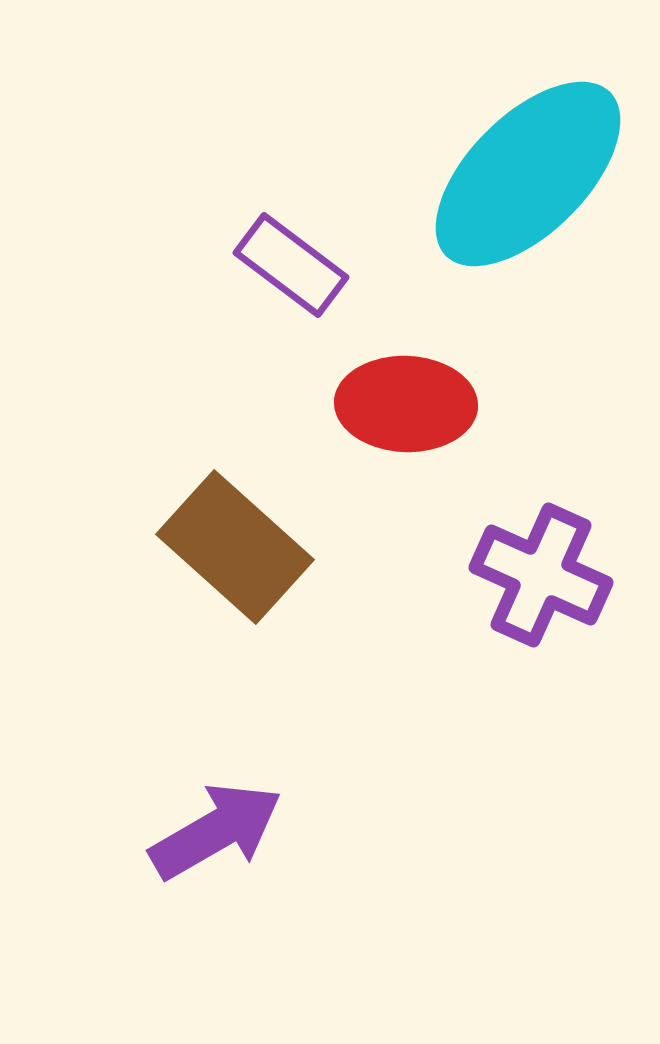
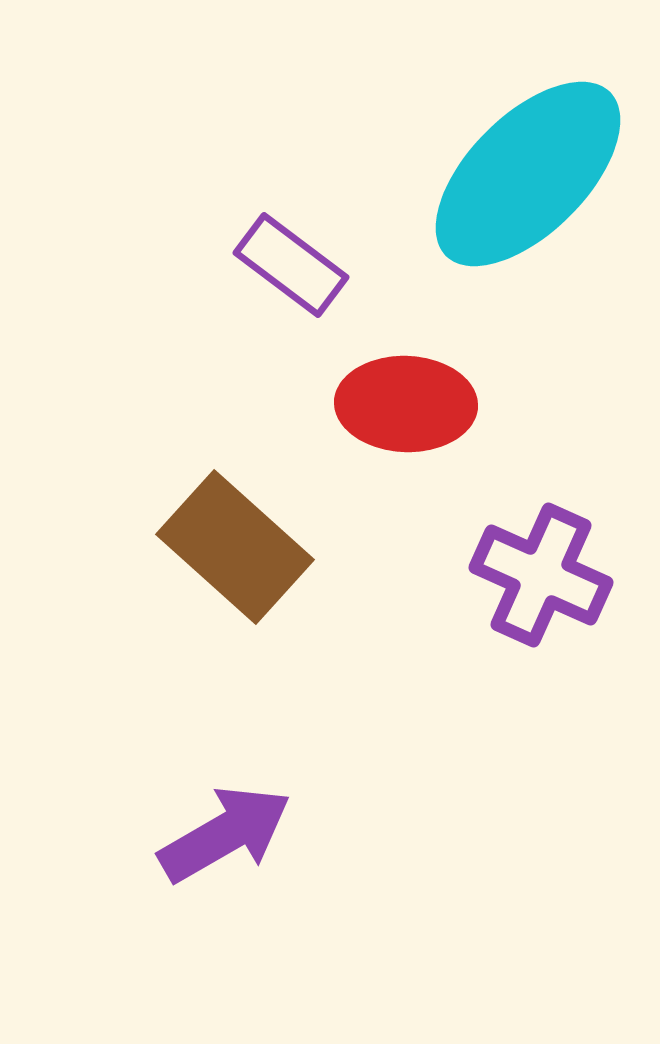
purple arrow: moved 9 px right, 3 px down
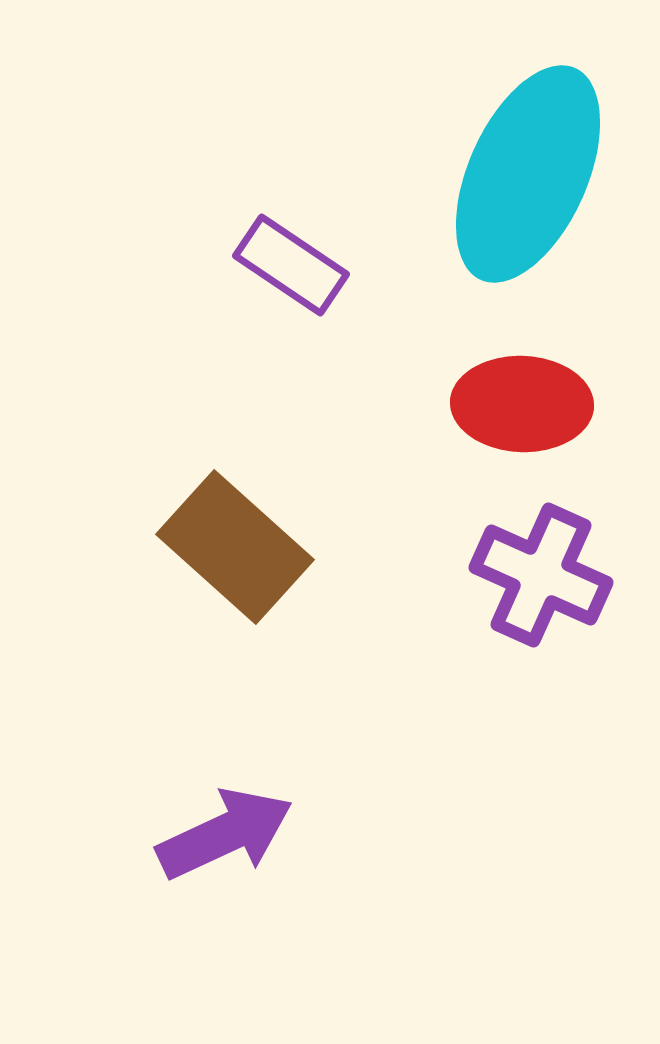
cyan ellipse: rotated 21 degrees counterclockwise
purple rectangle: rotated 3 degrees counterclockwise
red ellipse: moved 116 px right
purple arrow: rotated 5 degrees clockwise
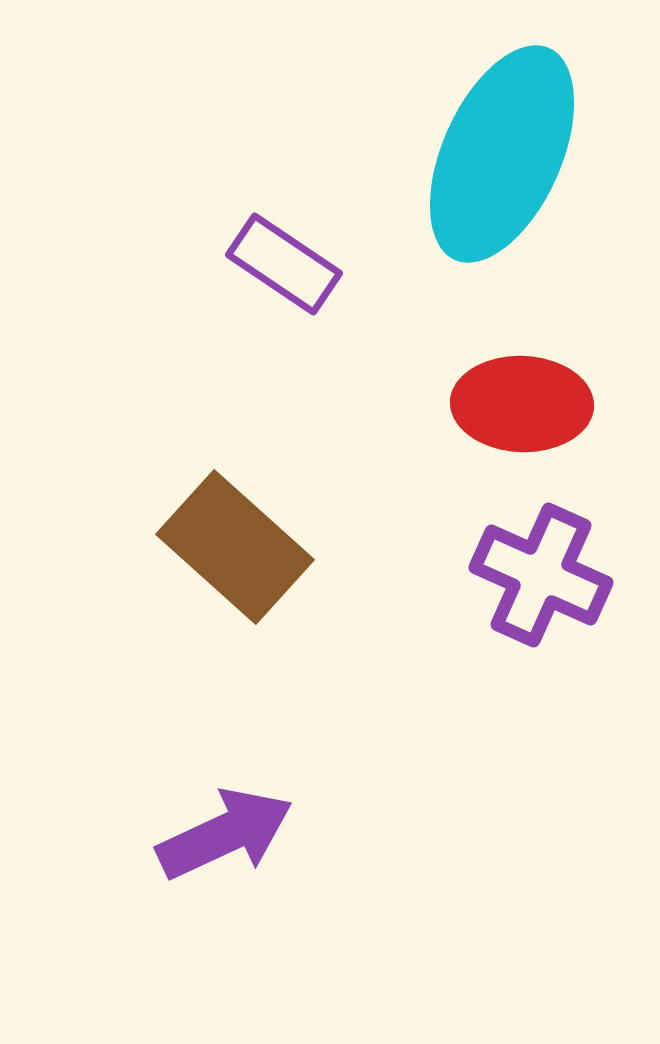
cyan ellipse: moved 26 px left, 20 px up
purple rectangle: moved 7 px left, 1 px up
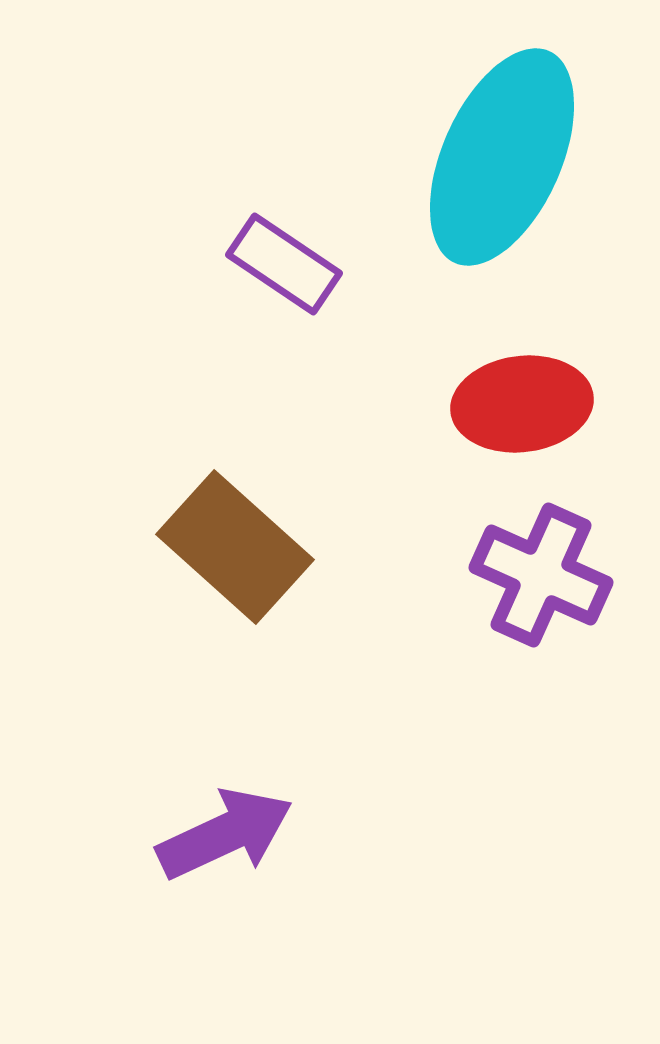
cyan ellipse: moved 3 px down
red ellipse: rotated 9 degrees counterclockwise
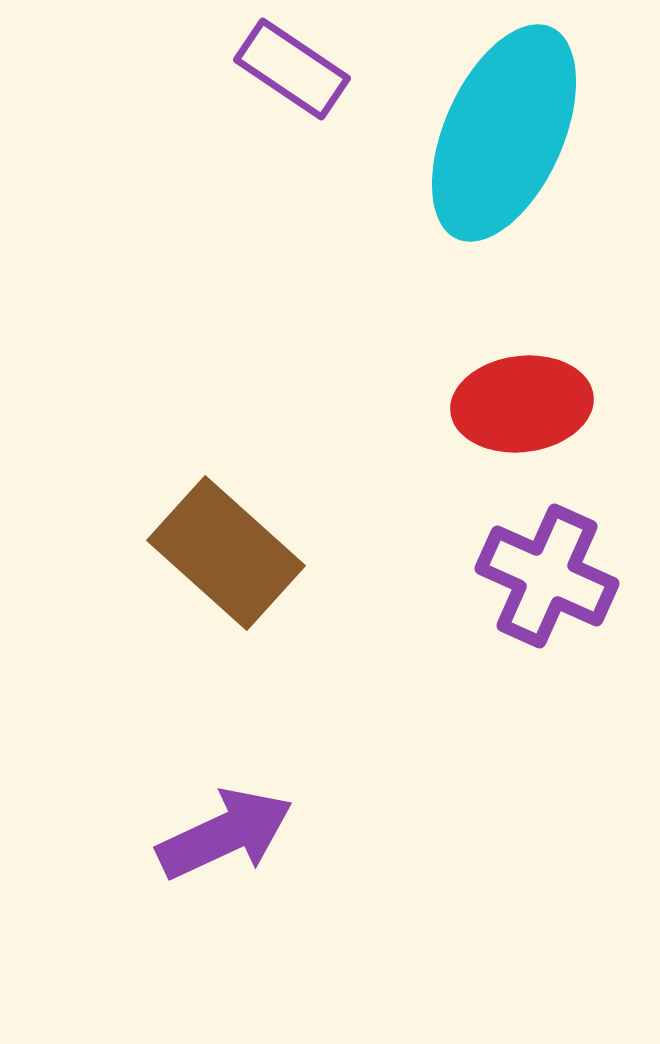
cyan ellipse: moved 2 px right, 24 px up
purple rectangle: moved 8 px right, 195 px up
brown rectangle: moved 9 px left, 6 px down
purple cross: moved 6 px right, 1 px down
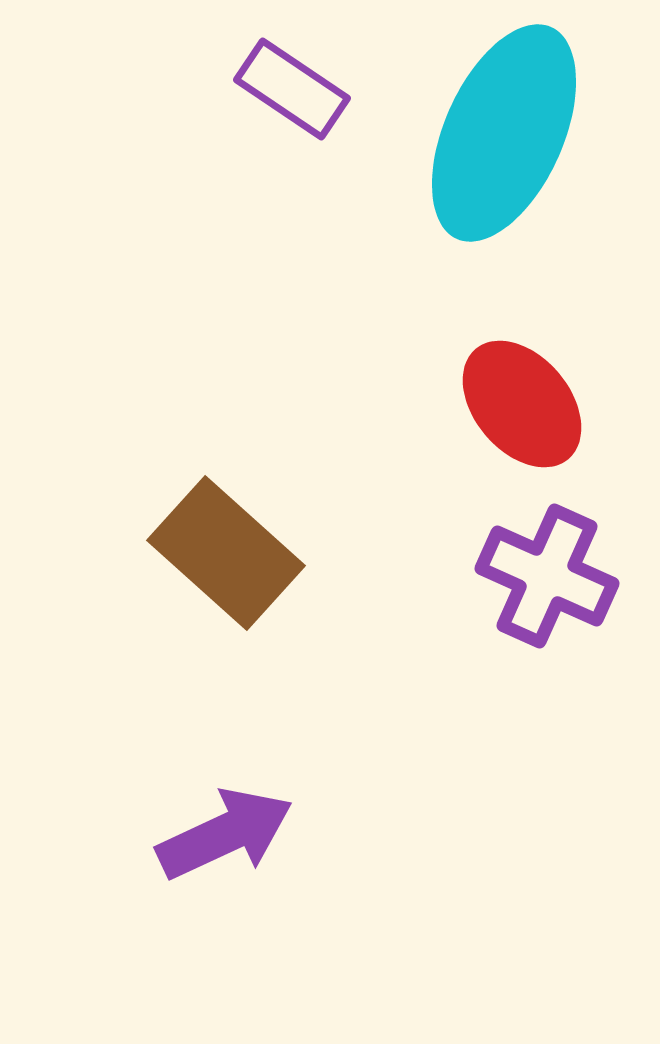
purple rectangle: moved 20 px down
red ellipse: rotated 57 degrees clockwise
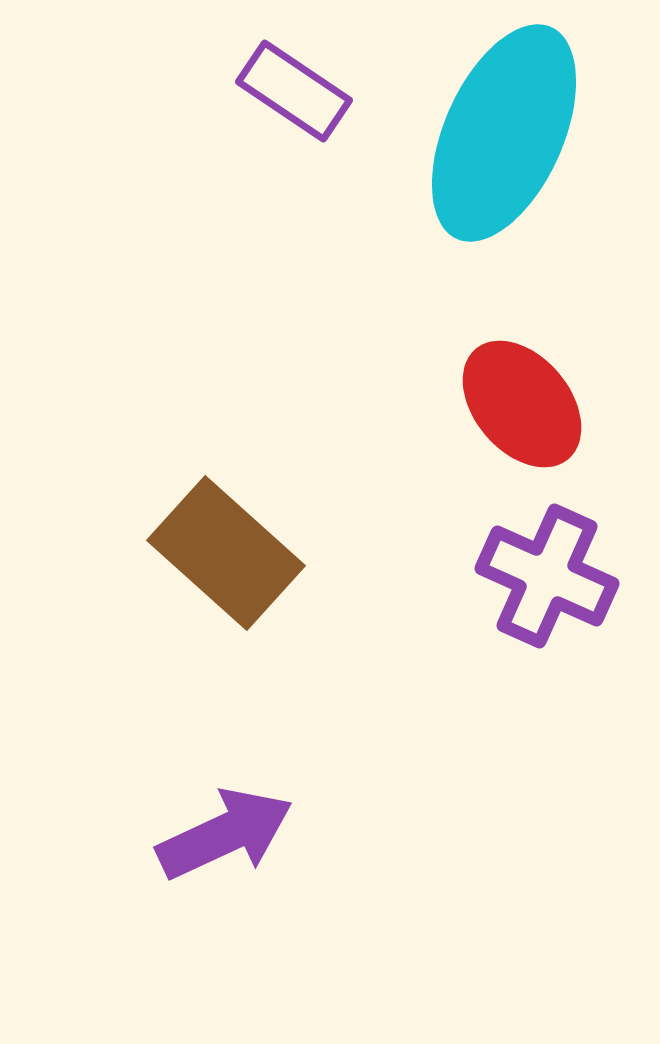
purple rectangle: moved 2 px right, 2 px down
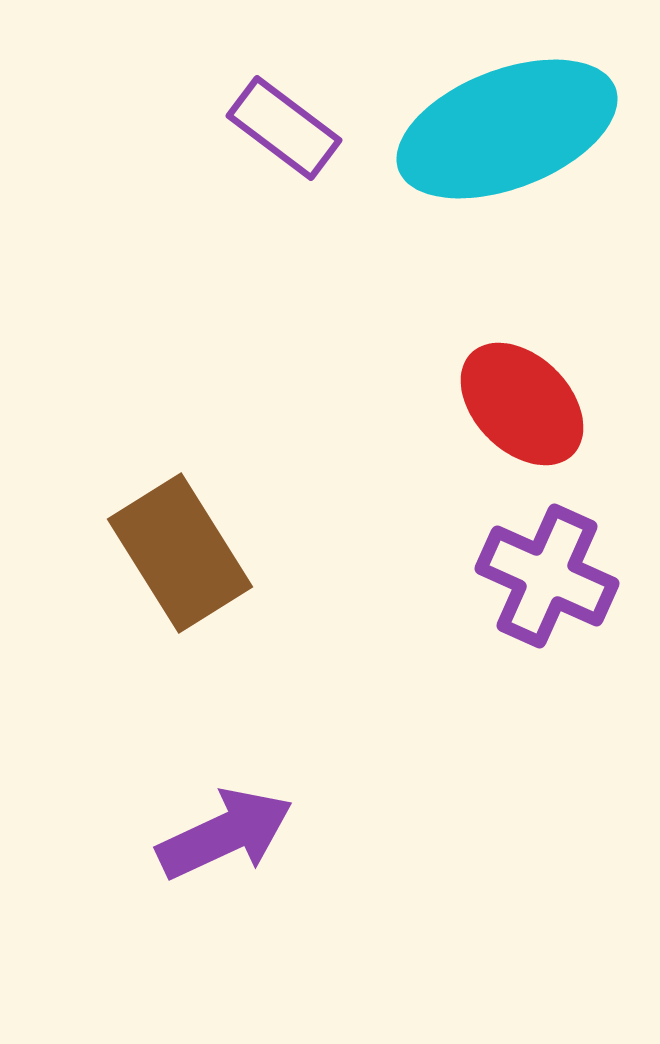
purple rectangle: moved 10 px left, 37 px down; rotated 3 degrees clockwise
cyan ellipse: moved 3 px right, 4 px up; rotated 45 degrees clockwise
red ellipse: rotated 5 degrees counterclockwise
brown rectangle: moved 46 px left; rotated 16 degrees clockwise
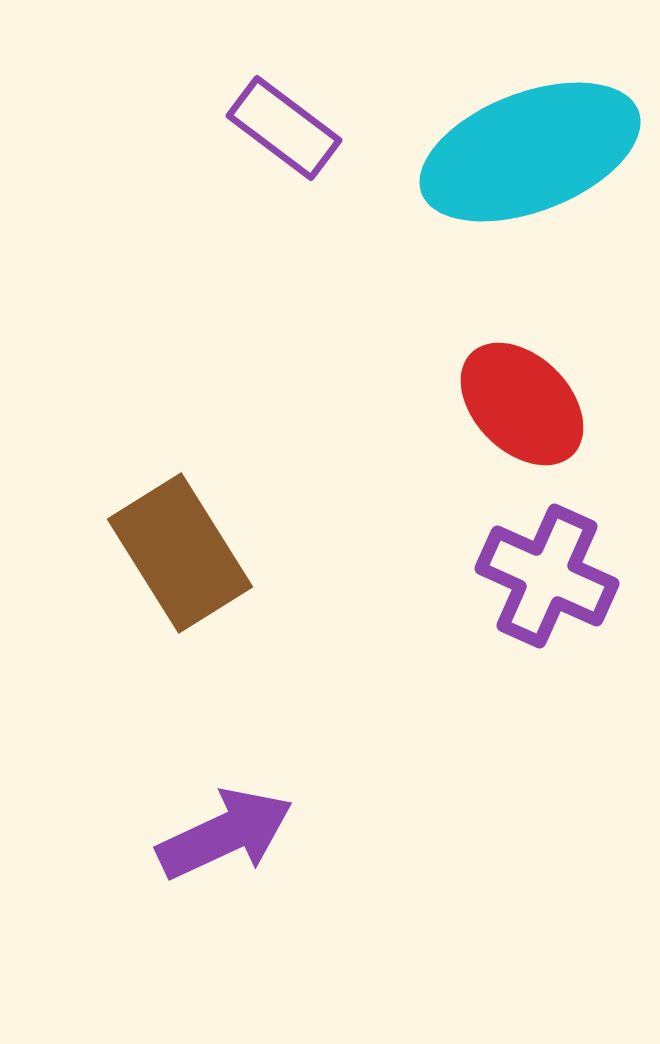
cyan ellipse: moved 23 px right, 23 px down
